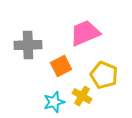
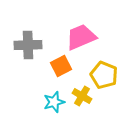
pink trapezoid: moved 4 px left, 4 px down
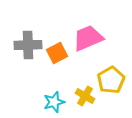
pink trapezoid: moved 7 px right, 1 px down
orange square: moved 4 px left, 13 px up
yellow pentagon: moved 7 px right, 5 px down; rotated 20 degrees clockwise
yellow cross: moved 3 px right
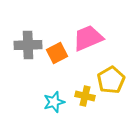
yellow cross: rotated 18 degrees counterclockwise
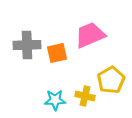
pink trapezoid: moved 2 px right, 3 px up
gray cross: moved 1 px left
orange square: rotated 15 degrees clockwise
cyan star: moved 1 px right, 2 px up; rotated 15 degrees clockwise
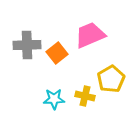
orange square: rotated 25 degrees counterclockwise
yellow pentagon: moved 1 px up
cyan star: moved 1 px left, 1 px up
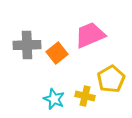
cyan star: rotated 25 degrees clockwise
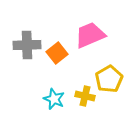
yellow pentagon: moved 2 px left
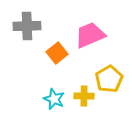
gray cross: moved 19 px up
yellow cross: moved 1 px left; rotated 12 degrees counterclockwise
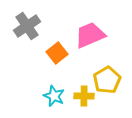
gray cross: rotated 32 degrees counterclockwise
yellow pentagon: moved 2 px left, 1 px down
cyan star: moved 3 px up
